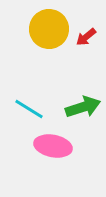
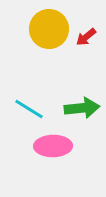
green arrow: moved 1 px left, 1 px down; rotated 12 degrees clockwise
pink ellipse: rotated 12 degrees counterclockwise
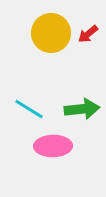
yellow circle: moved 2 px right, 4 px down
red arrow: moved 2 px right, 3 px up
green arrow: moved 1 px down
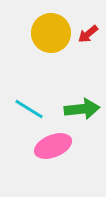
pink ellipse: rotated 21 degrees counterclockwise
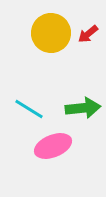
green arrow: moved 1 px right, 1 px up
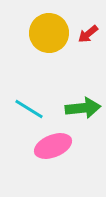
yellow circle: moved 2 px left
